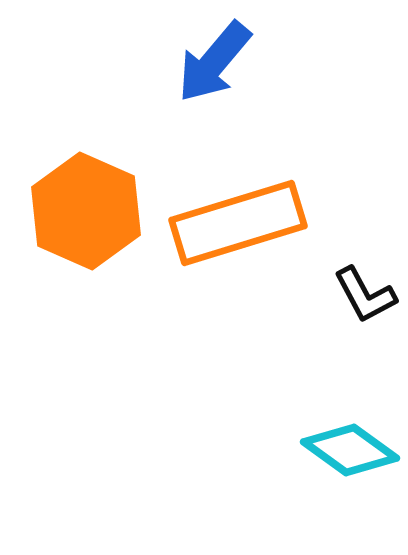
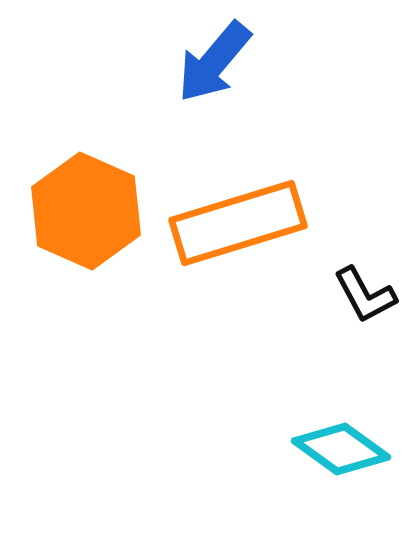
cyan diamond: moved 9 px left, 1 px up
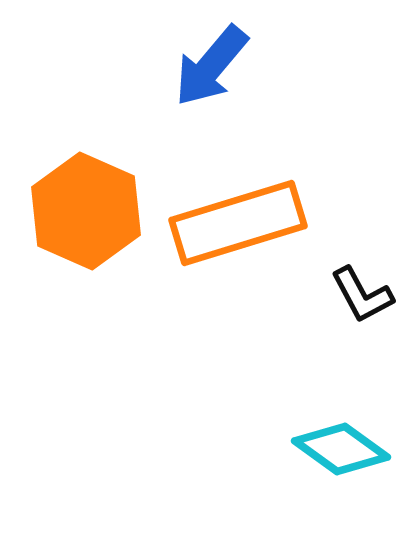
blue arrow: moved 3 px left, 4 px down
black L-shape: moved 3 px left
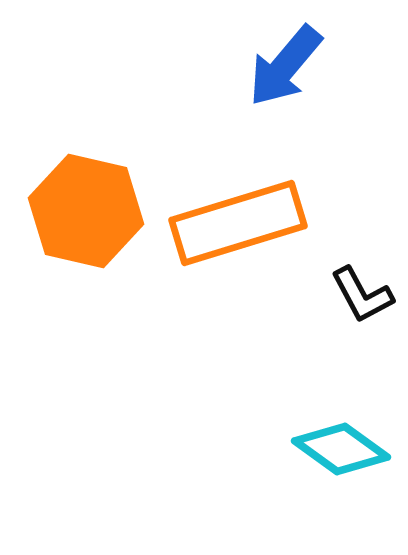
blue arrow: moved 74 px right
orange hexagon: rotated 11 degrees counterclockwise
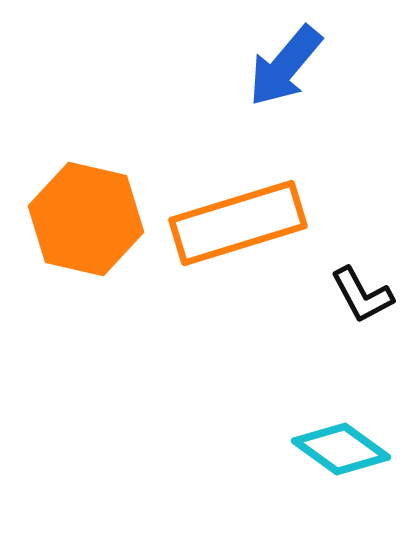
orange hexagon: moved 8 px down
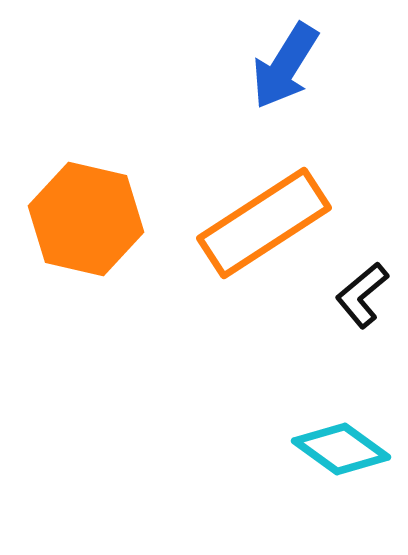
blue arrow: rotated 8 degrees counterclockwise
orange rectangle: moved 26 px right; rotated 16 degrees counterclockwise
black L-shape: rotated 78 degrees clockwise
